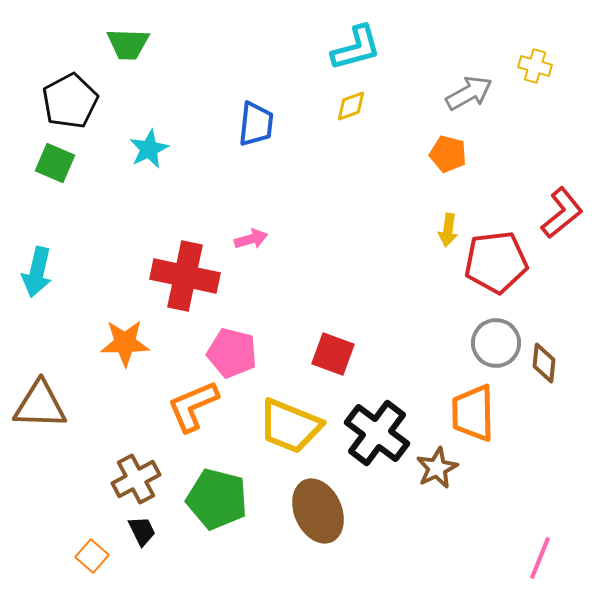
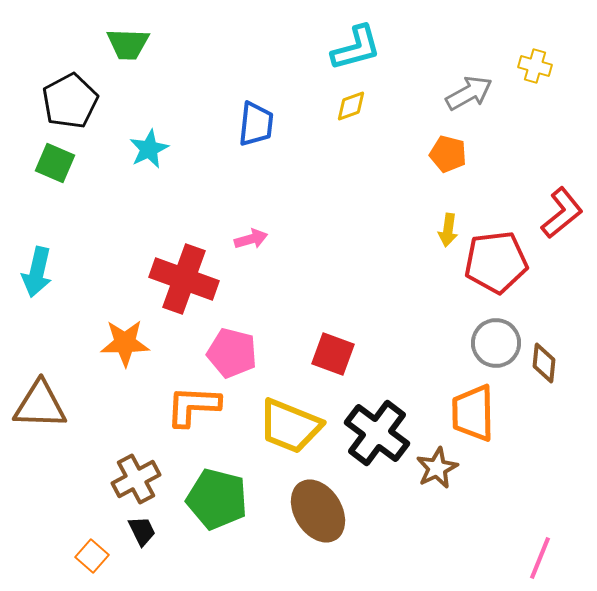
red cross: moved 1 px left, 3 px down; rotated 8 degrees clockwise
orange L-shape: rotated 26 degrees clockwise
brown ellipse: rotated 8 degrees counterclockwise
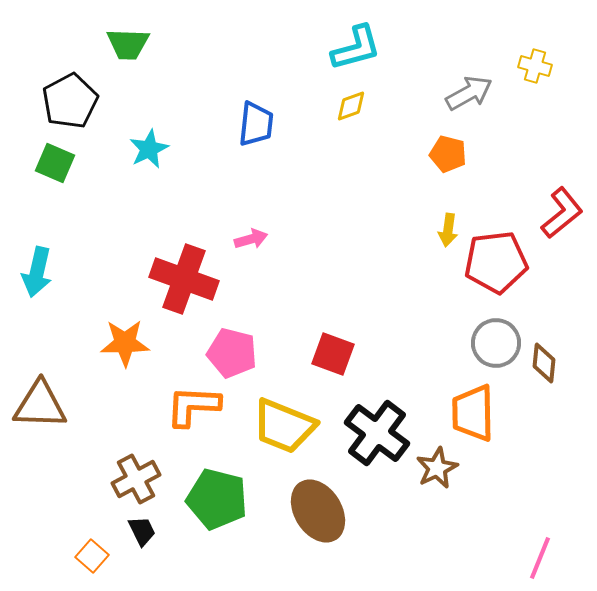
yellow trapezoid: moved 6 px left
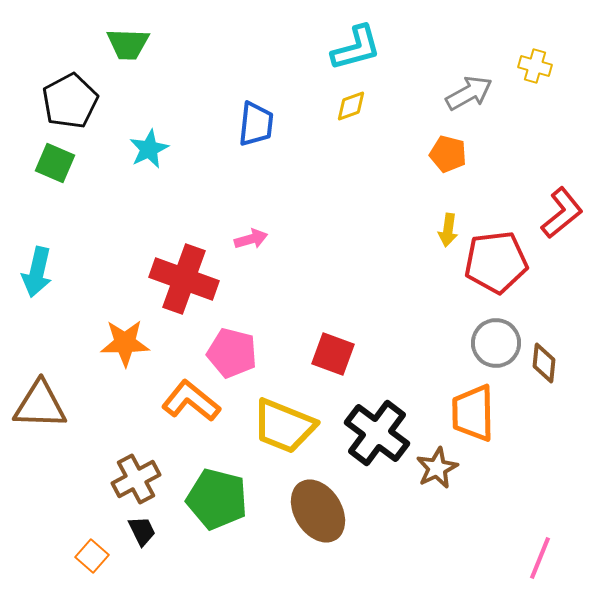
orange L-shape: moved 2 px left, 5 px up; rotated 36 degrees clockwise
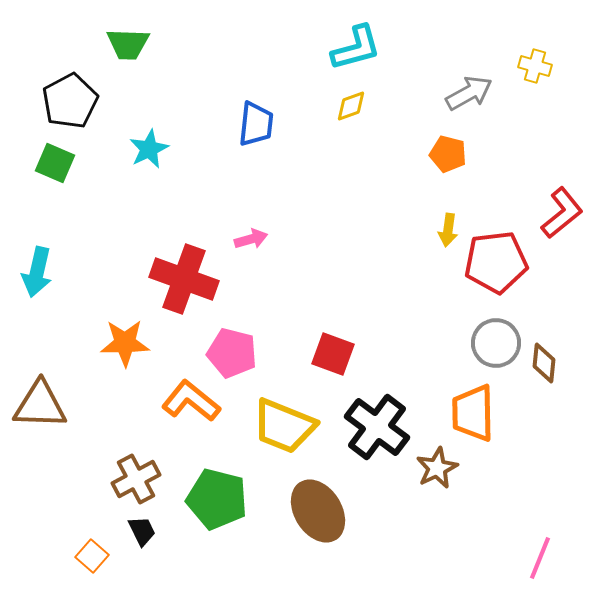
black cross: moved 6 px up
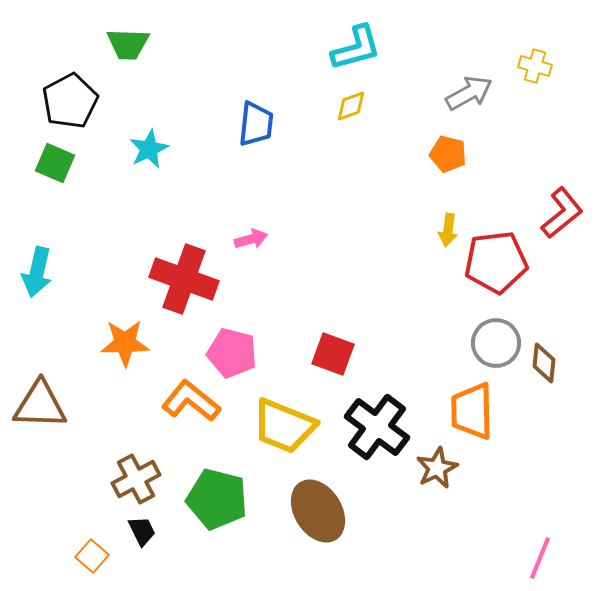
orange trapezoid: moved 1 px left, 2 px up
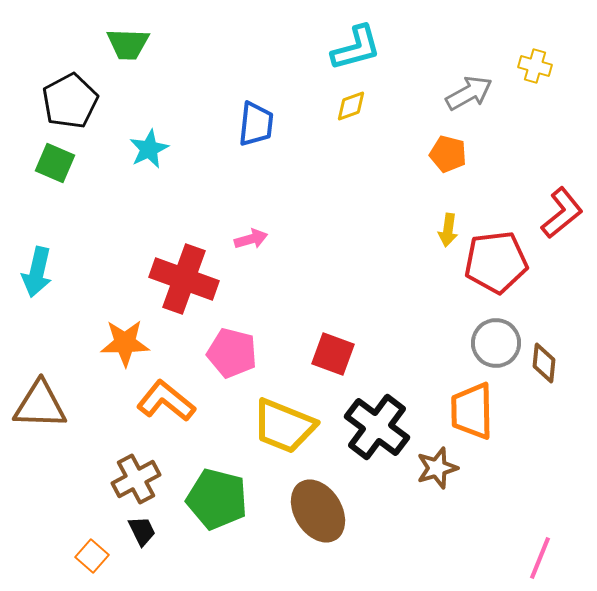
orange L-shape: moved 25 px left
brown star: rotated 9 degrees clockwise
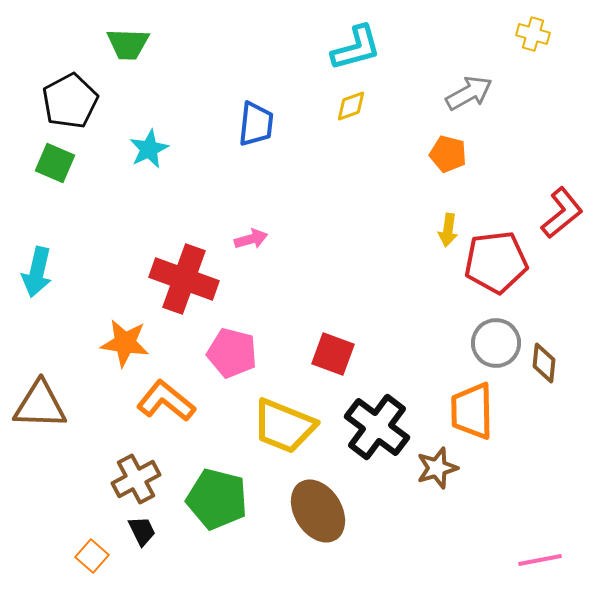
yellow cross: moved 2 px left, 32 px up
orange star: rotated 9 degrees clockwise
pink line: moved 2 px down; rotated 57 degrees clockwise
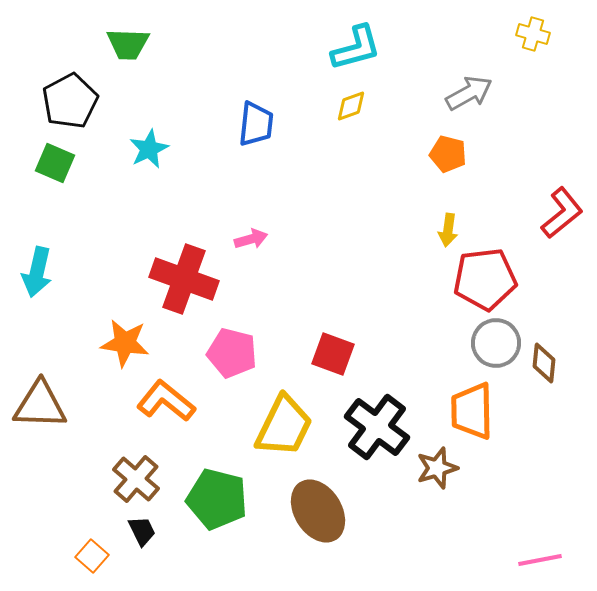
red pentagon: moved 11 px left, 17 px down
yellow trapezoid: rotated 86 degrees counterclockwise
brown cross: rotated 21 degrees counterclockwise
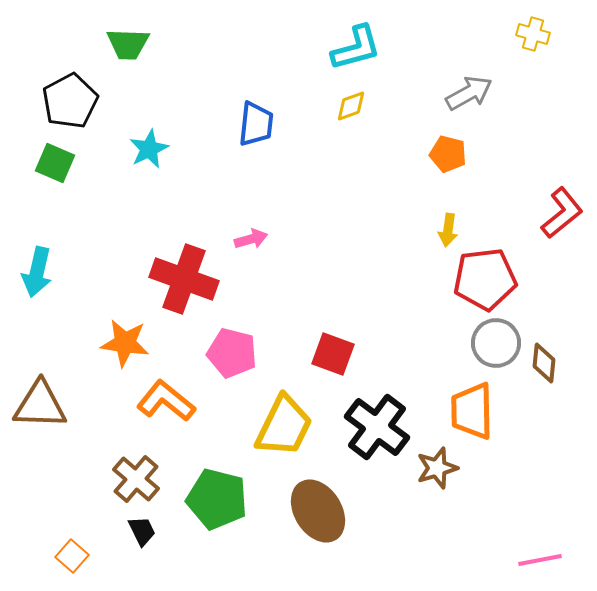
orange square: moved 20 px left
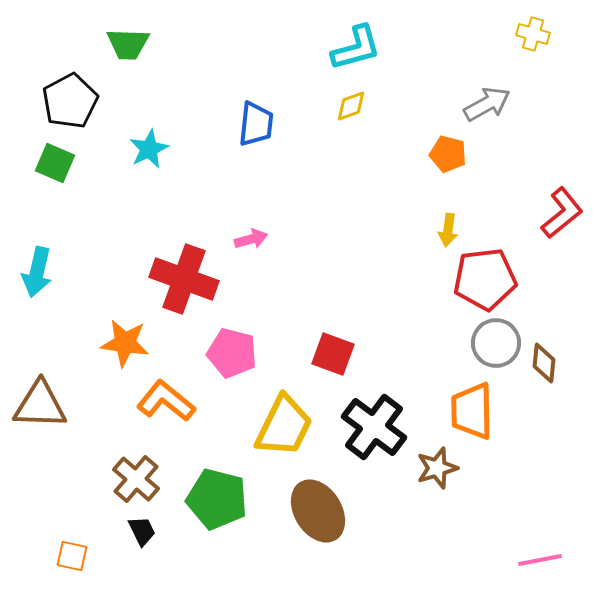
gray arrow: moved 18 px right, 11 px down
black cross: moved 3 px left
orange square: rotated 28 degrees counterclockwise
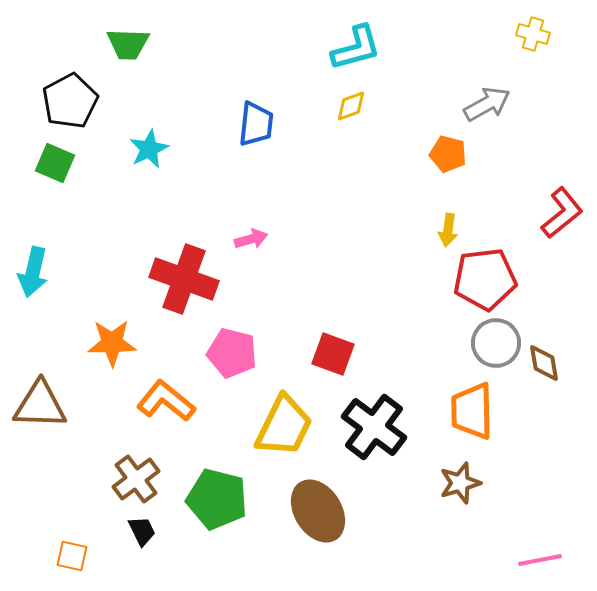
cyan arrow: moved 4 px left
orange star: moved 13 px left; rotated 9 degrees counterclockwise
brown diamond: rotated 15 degrees counterclockwise
brown star: moved 23 px right, 15 px down
brown cross: rotated 12 degrees clockwise
